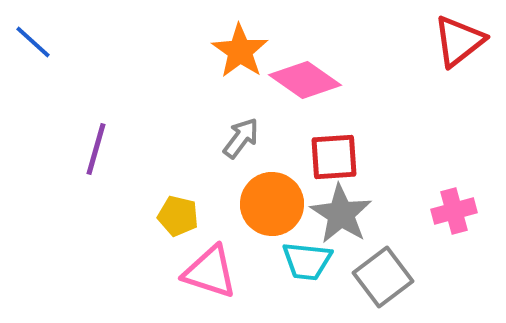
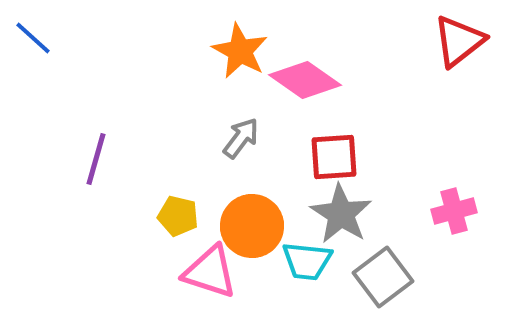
blue line: moved 4 px up
orange star: rotated 6 degrees counterclockwise
purple line: moved 10 px down
orange circle: moved 20 px left, 22 px down
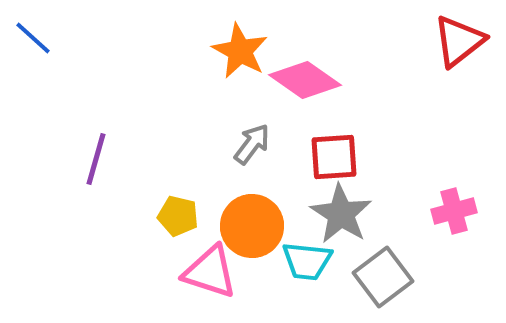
gray arrow: moved 11 px right, 6 px down
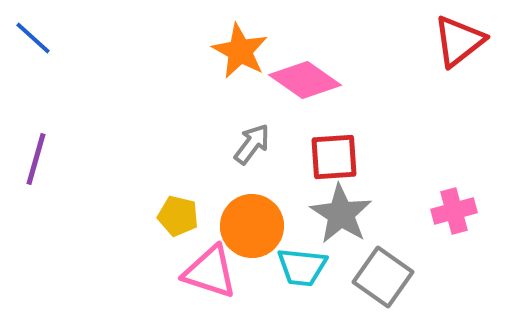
purple line: moved 60 px left
cyan trapezoid: moved 5 px left, 6 px down
gray square: rotated 18 degrees counterclockwise
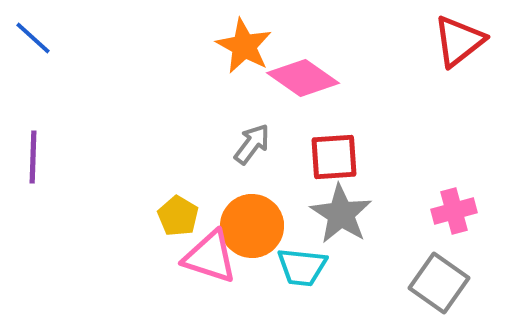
orange star: moved 4 px right, 5 px up
pink diamond: moved 2 px left, 2 px up
purple line: moved 3 px left, 2 px up; rotated 14 degrees counterclockwise
yellow pentagon: rotated 18 degrees clockwise
pink triangle: moved 15 px up
gray square: moved 56 px right, 6 px down
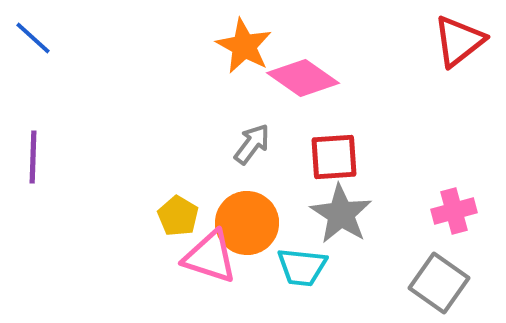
orange circle: moved 5 px left, 3 px up
